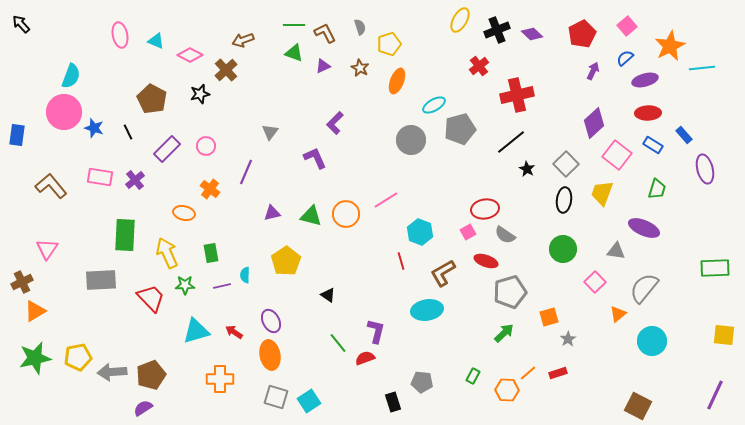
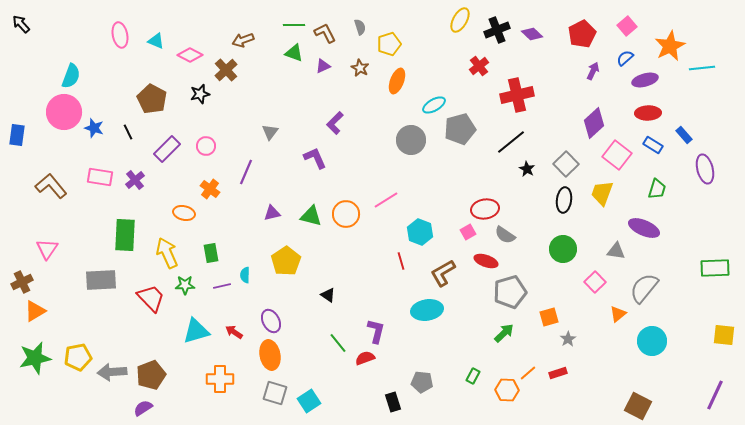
gray square at (276, 397): moved 1 px left, 4 px up
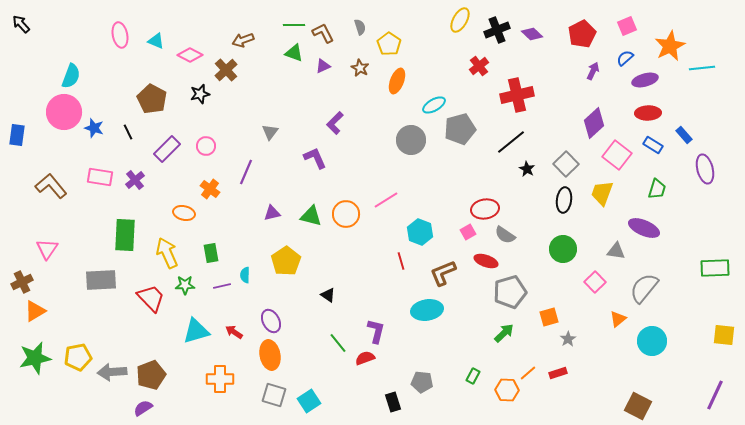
pink square at (627, 26): rotated 18 degrees clockwise
brown L-shape at (325, 33): moved 2 px left
yellow pentagon at (389, 44): rotated 20 degrees counterclockwise
brown L-shape at (443, 273): rotated 8 degrees clockwise
orange triangle at (618, 314): moved 5 px down
gray square at (275, 393): moved 1 px left, 2 px down
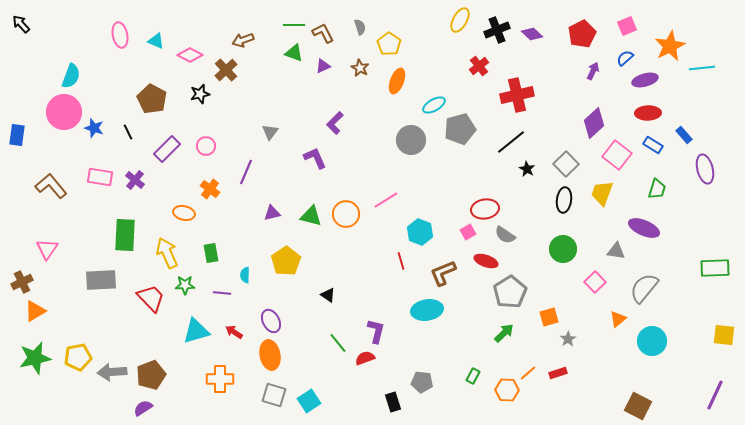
purple cross at (135, 180): rotated 12 degrees counterclockwise
purple line at (222, 286): moved 7 px down; rotated 18 degrees clockwise
gray pentagon at (510, 292): rotated 16 degrees counterclockwise
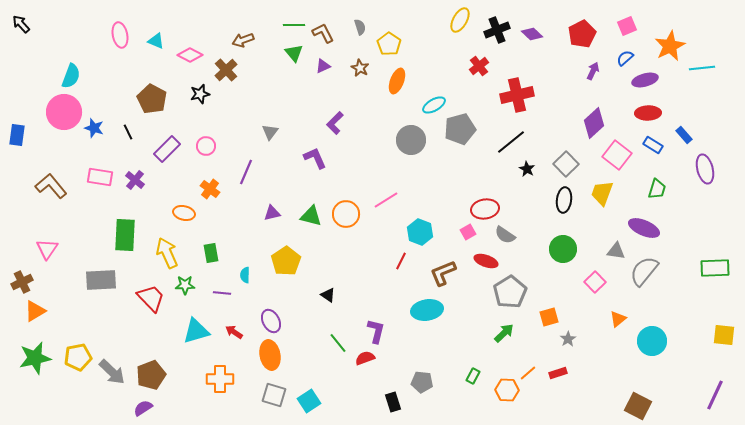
green triangle at (294, 53): rotated 30 degrees clockwise
red line at (401, 261): rotated 42 degrees clockwise
gray semicircle at (644, 288): moved 17 px up
gray arrow at (112, 372): rotated 132 degrees counterclockwise
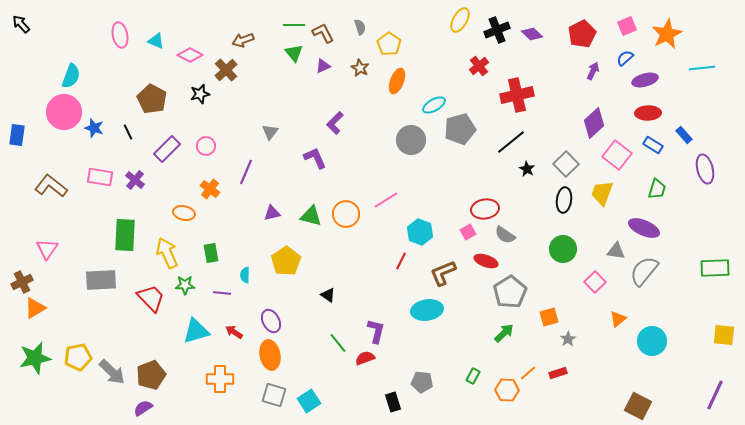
orange star at (670, 46): moved 3 px left, 12 px up
brown L-shape at (51, 186): rotated 12 degrees counterclockwise
orange triangle at (35, 311): moved 3 px up
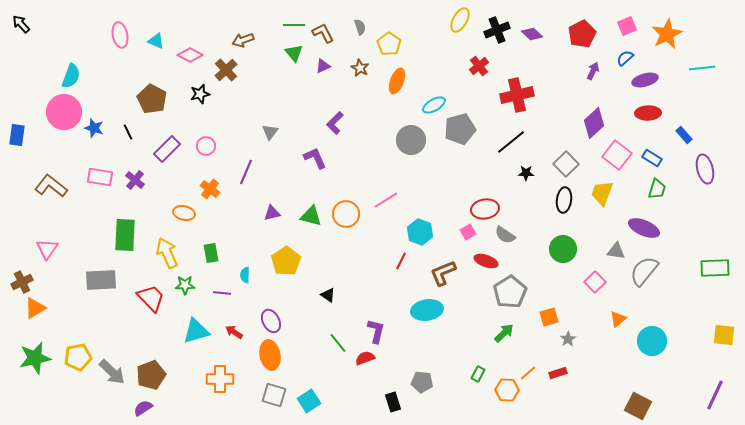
blue rectangle at (653, 145): moved 1 px left, 13 px down
black star at (527, 169): moved 1 px left, 4 px down; rotated 28 degrees counterclockwise
green rectangle at (473, 376): moved 5 px right, 2 px up
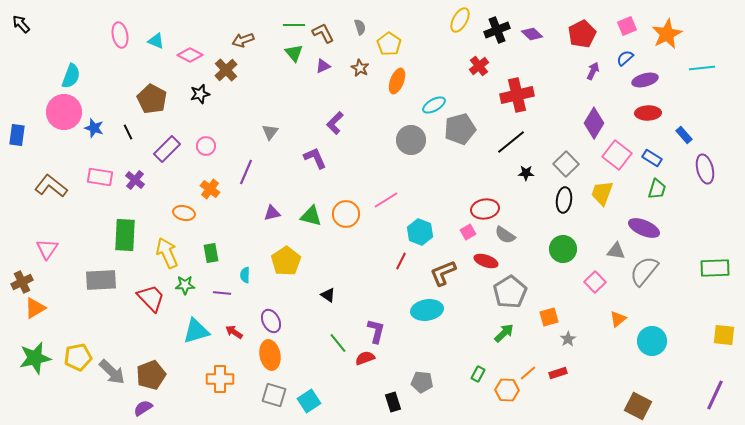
purple diamond at (594, 123): rotated 16 degrees counterclockwise
